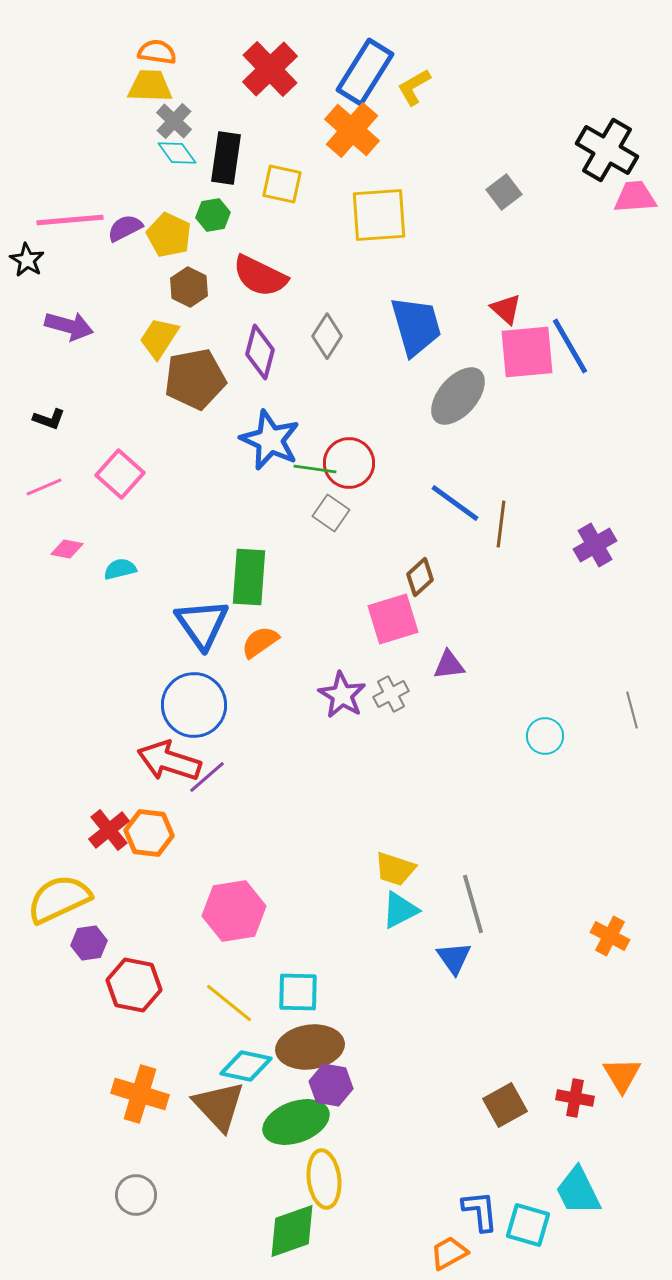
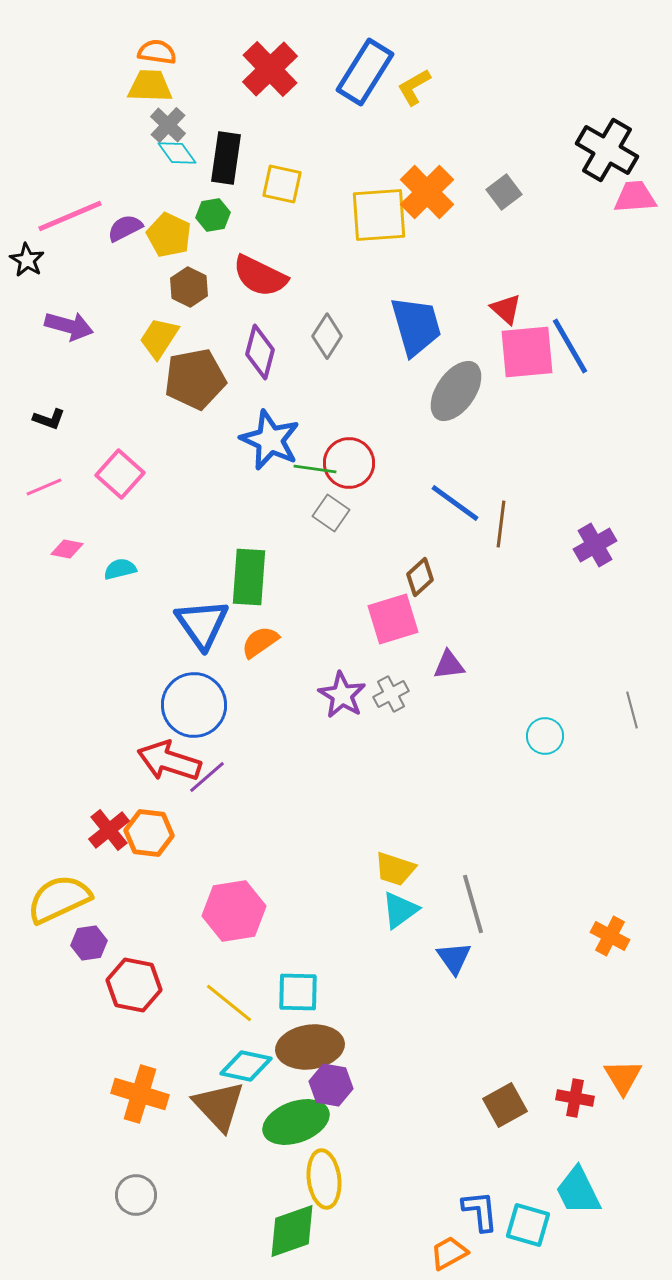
gray cross at (174, 121): moved 6 px left, 4 px down
orange cross at (352, 130): moved 75 px right, 62 px down; rotated 4 degrees clockwise
pink line at (70, 220): moved 4 px up; rotated 18 degrees counterclockwise
gray ellipse at (458, 396): moved 2 px left, 5 px up; rotated 6 degrees counterclockwise
cyan triangle at (400, 910): rotated 9 degrees counterclockwise
orange triangle at (622, 1075): moved 1 px right, 2 px down
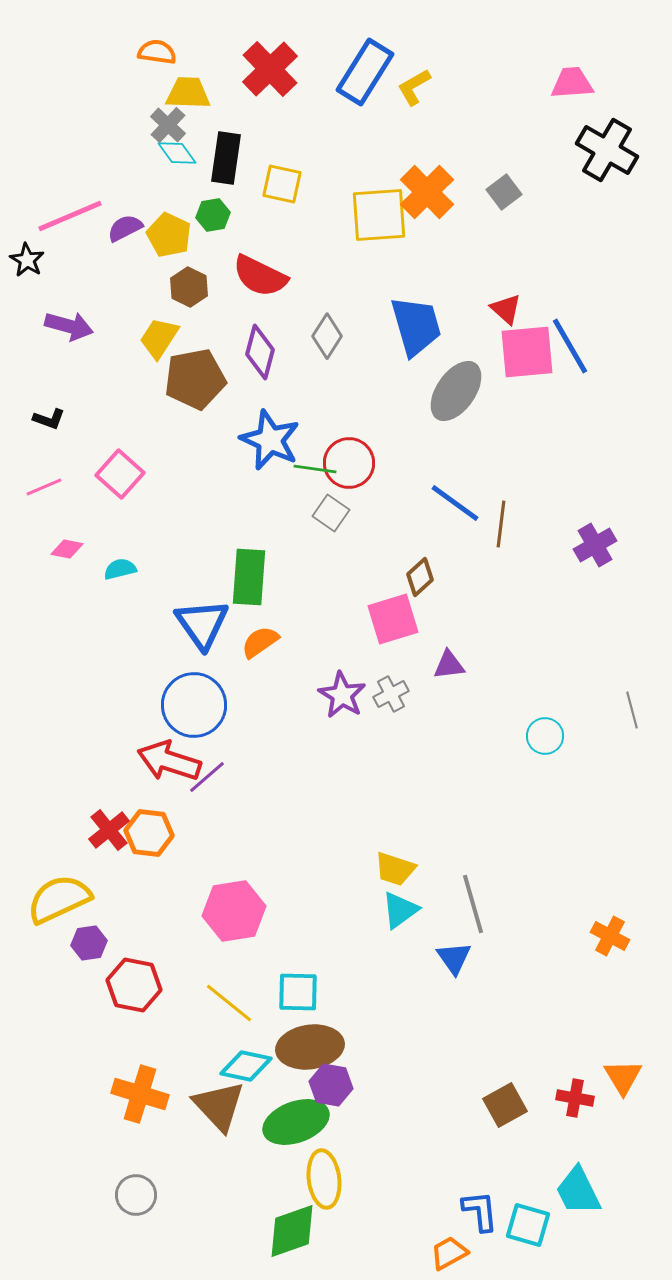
yellow trapezoid at (150, 86): moved 38 px right, 7 px down
pink trapezoid at (635, 197): moved 63 px left, 114 px up
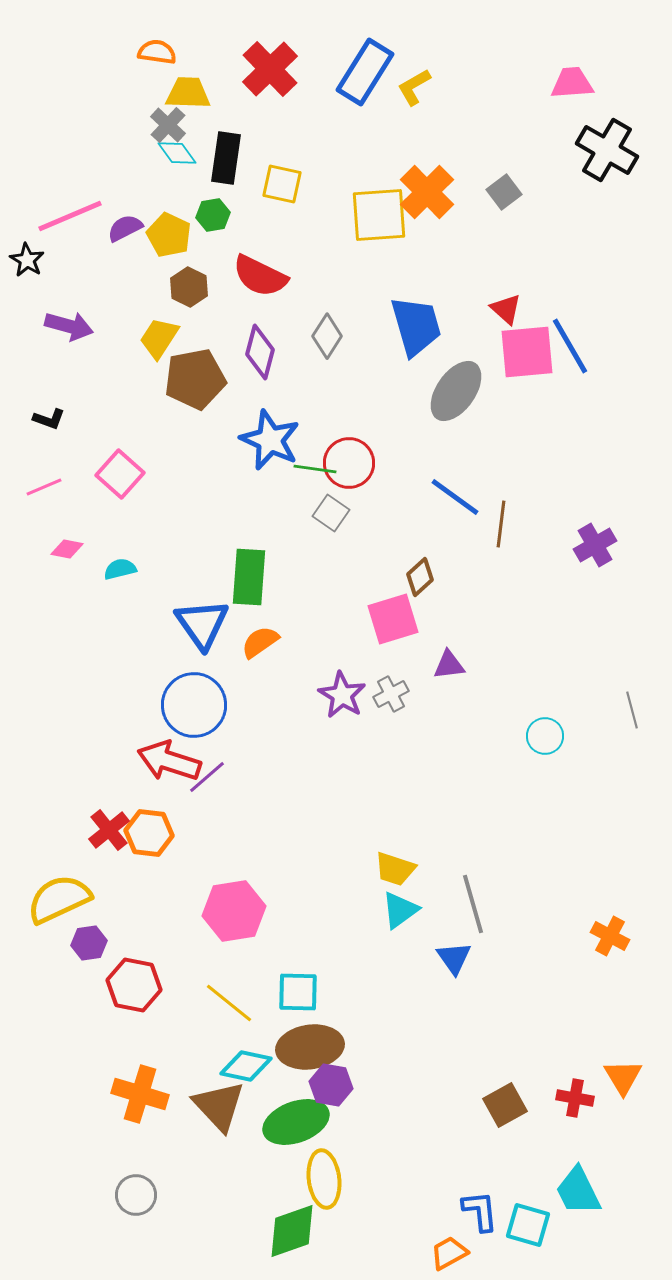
blue line at (455, 503): moved 6 px up
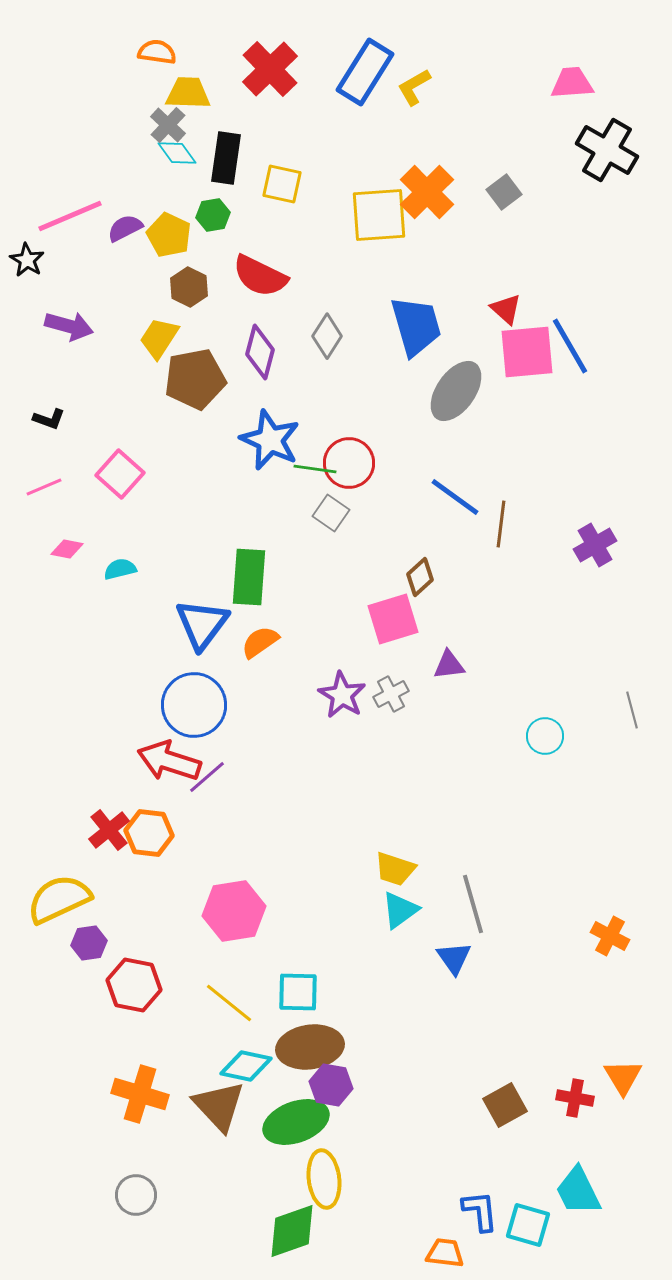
blue triangle at (202, 624): rotated 12 degrees clockwise
orange trapezoid at (449, 1253): moved 4 px left; rotated 36 degrees clockwise
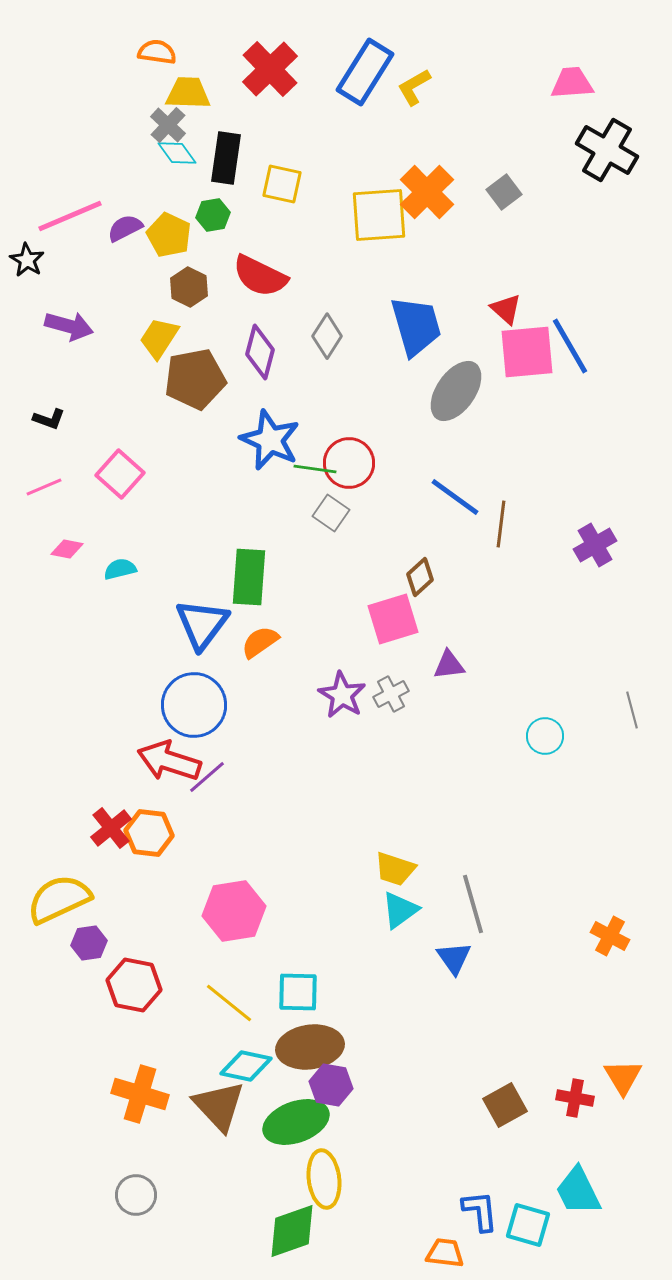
red cross at (109, 830): moved 2 px right, 2 px up
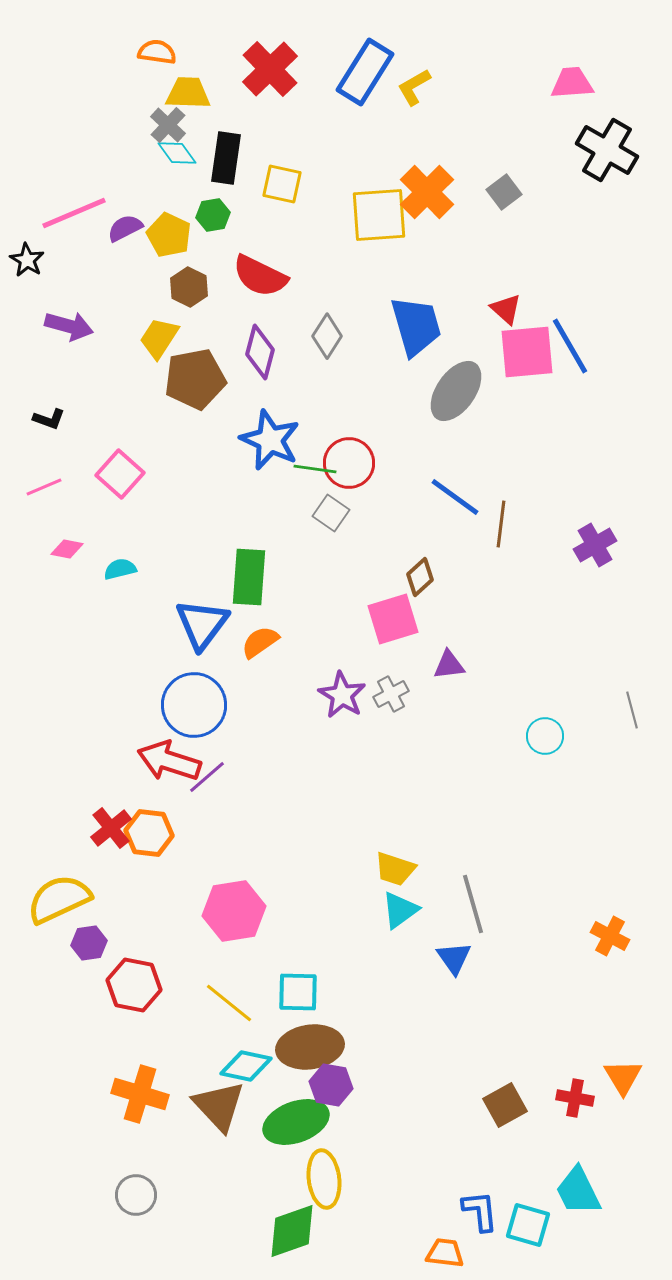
pink line at (70, 216): moved 4 px right, 3 px up
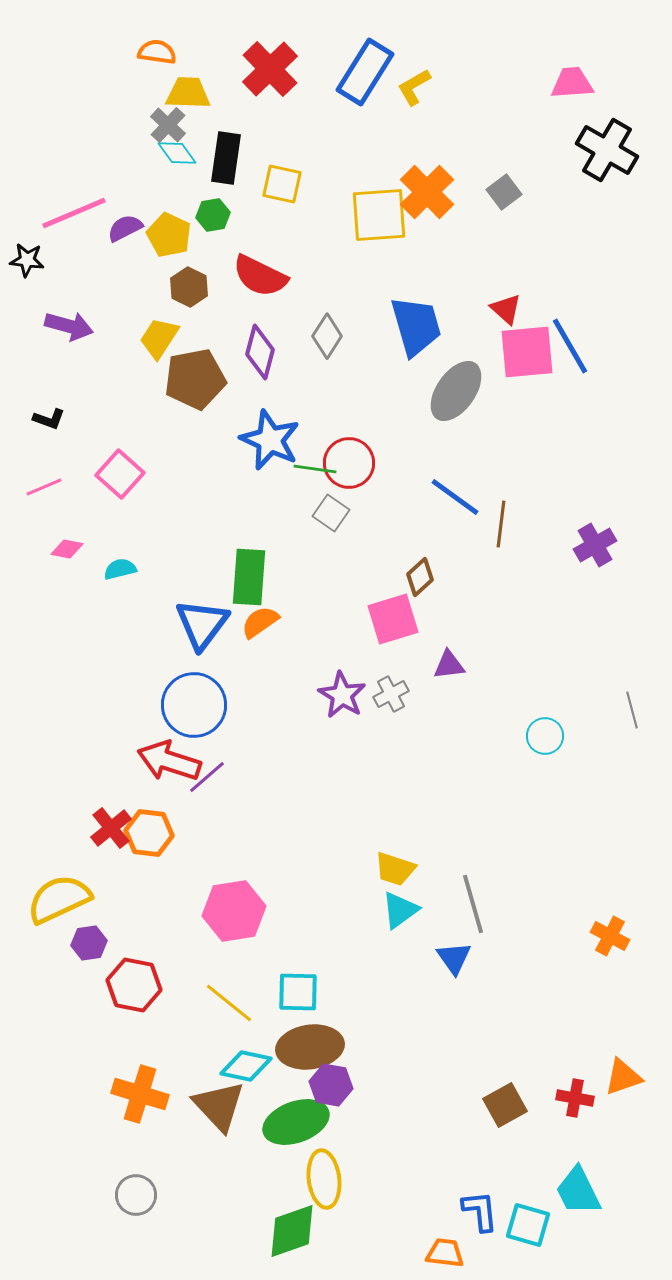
black star at (27, 260): rotated 24 degrees counterclockwise
orange semicircle at (260, 642): moved 20 px up
orange triangle at (623, 1077): rotated 42 degrees clockwise
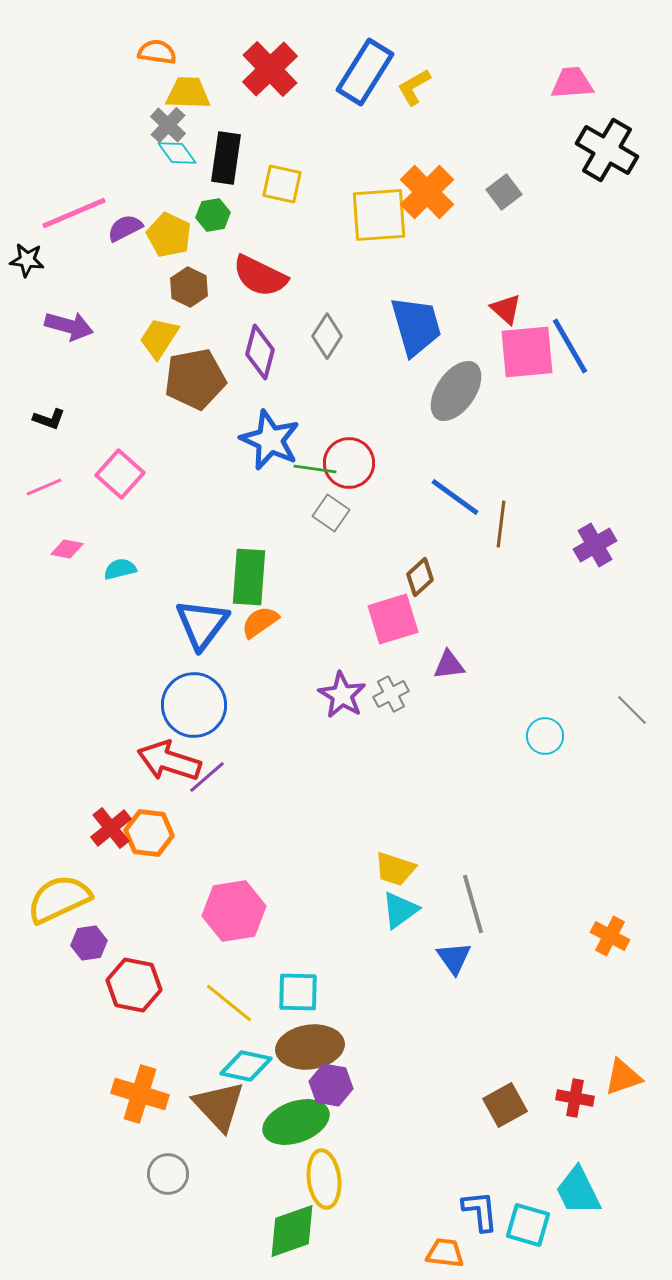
gray line at (632, 710): rotated 30 degrees counterclockwise
gray circle at (136, 1195): moved 32 px right, 21 px up
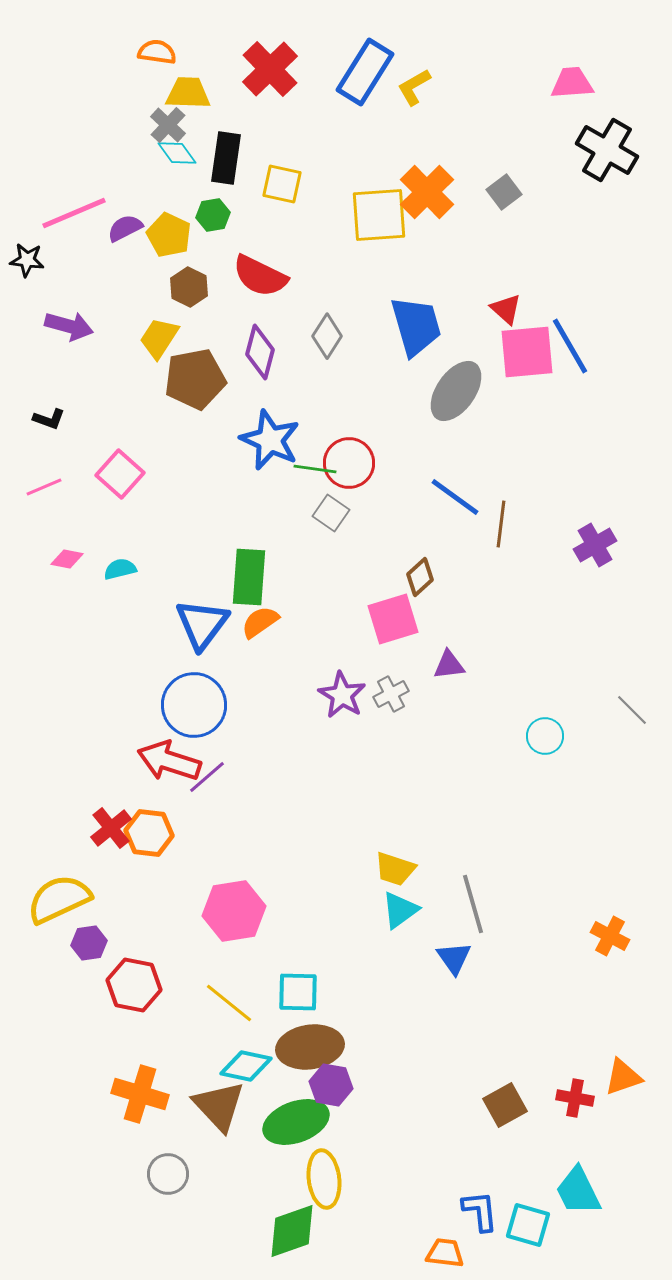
pink diamond at (67, 549): moved 10 px down
